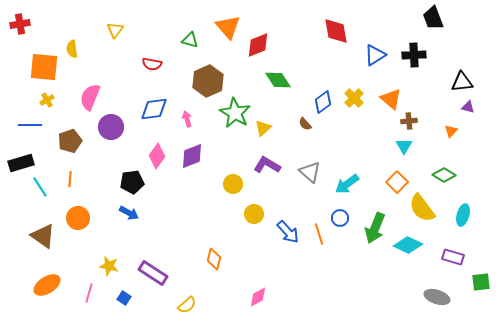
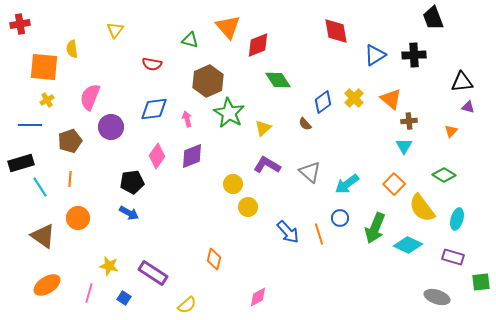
green star at (235, 113): moved 6 px left
orange square at (397, 182): moved 3 px left, 2 px down
yellow circle at (254, 214): moved 6 px left, 7 px up
cyan ellipse at (463, 215): moved 6 px left, 4 px down
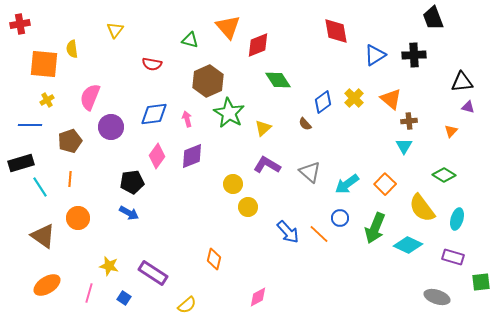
orange square at (44, 67): moved 3 px up
blue diamond at (154, 109): moved 5 px down
orange square at (394, 184): moved 9 px left
orange line at (319, 234): rotated 30 degrees counterclockwise
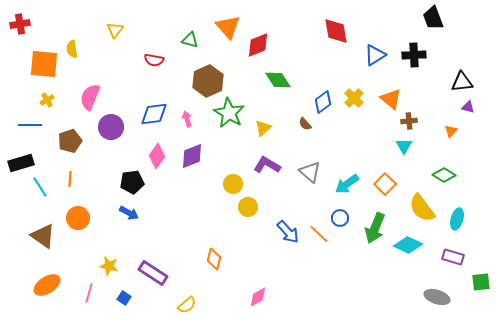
red semicircle at (152, 64): moved 2 px right, 4 px up
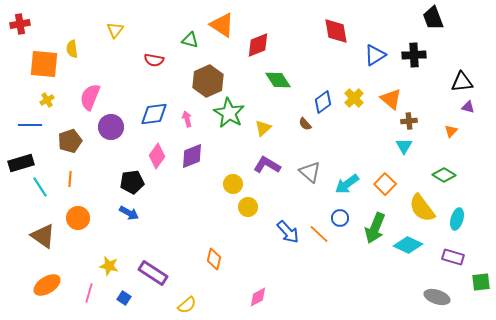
orange triangle at (228, 27): moved 6 px left, 2 px up; rotated 16 degrees counterclockwise
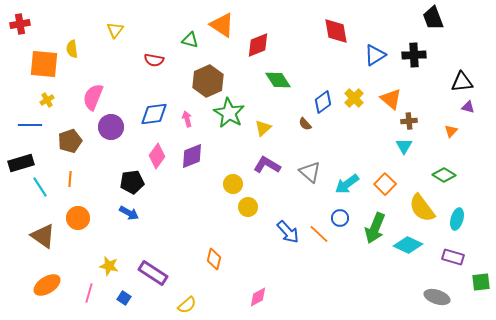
pink semicircle at (90, 97): moved 3 px right
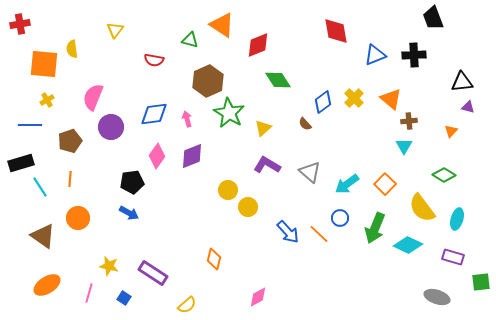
blue triangle at (375, 55): rotated 10 degrees clockwise
yellow circle at (233, 184): moved 5 px left, 6 px down
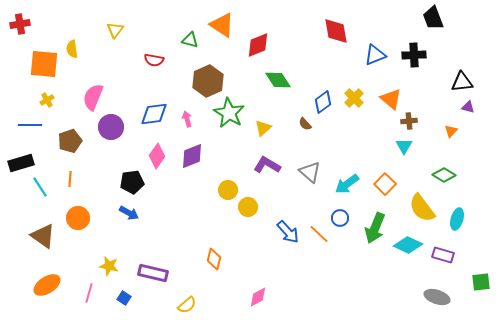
purple rectangle at (453, 257): moved 10 px left, 2 px up
purple rectangle at (153, 273): rotated 20 degrees counterclockwise
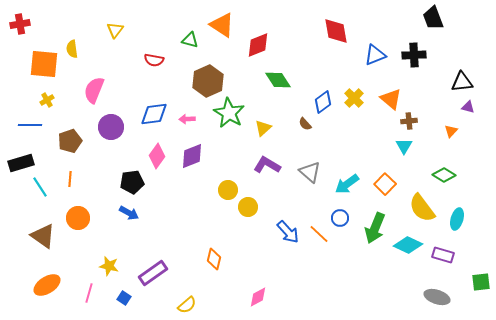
pink semicircle at (93, 97): moved 1 px right, 7 px up
pink arrow at (187, 119): rotated 77 degrees counterclockwise
purple rectangle at (153, 273): rotated 48 degrees counterclockwise
